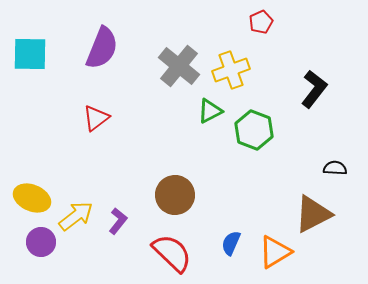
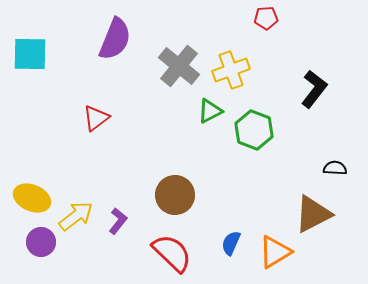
red pentagon: moved 5 px right, 4 px up; rotated 20 degrees clockwise
purple semicircle: moved 13 px right, 9 px up
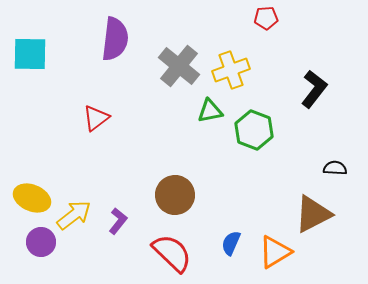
purple semicircle: rotated 15 degrees counterclockwise
green triangle: rotated 16 degrees clockwise
yellow arrow: moved 2 px left, 1 px up
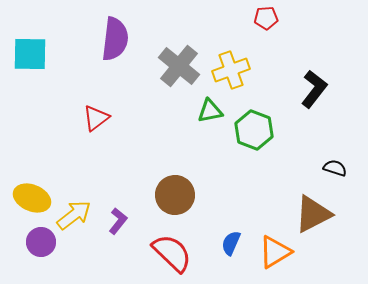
black semicircle: rotated 15 degrees clockwise
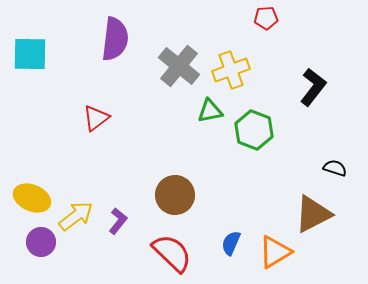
black L-shape: moved 1 px left, 2 px up
yellow arrow: moved 2 px right, 1 px down
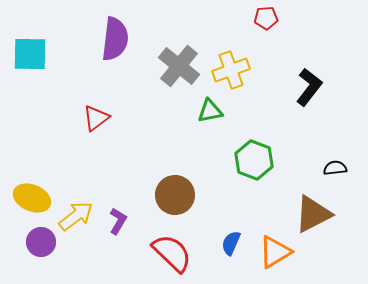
black L-shape: moved 4 px left
green hexagon: moved 30 px down
black semicircle: rotated 25 degrees counterclockwise
purple L-shape: rotated 8 degrees counterclockwise
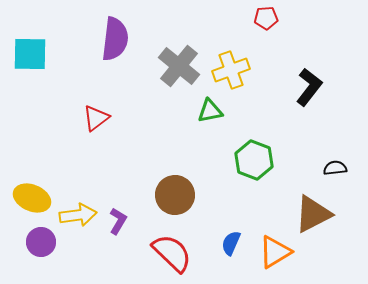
yellow arrow: moved 2 px right, 1 px up; rotated 30 degrees clockwise
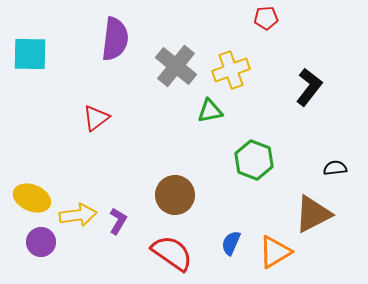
gray cross: moved 3 px left
red semicircle: rotated 9 degrees counterclockwise
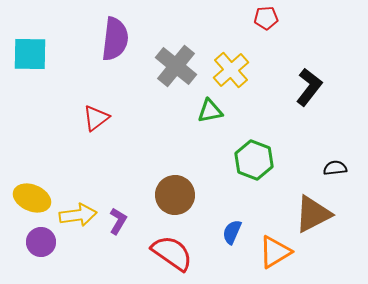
yellow cross: rotated 21 degrees counterclockwise
blue semicircle: moved 1 px right, 11 px up
